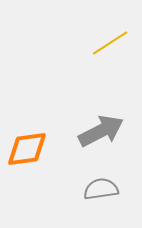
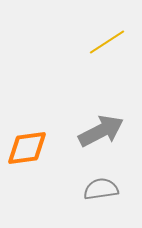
yellow line: moved 3 px left, 1 px up
orange diamond: moved 1 px up
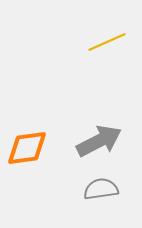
yellow line: rotated 9 degrees clockwise
gray arrow: moved 2 px left, 10 px down
